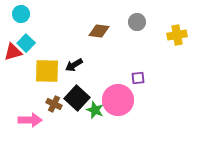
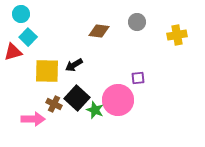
cyan square: moved 2 px right, 6 px up
pink arrow: moved 3 px right, 1 px up
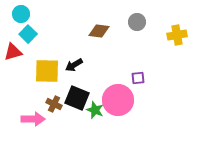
cyan square: moved 3 px up
black square: rotated 20 degrees counterclockwise
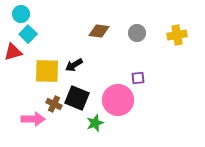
gray circle: moved 11 px down
green star: moved 13 px down; rotated 30 degrees clockwise
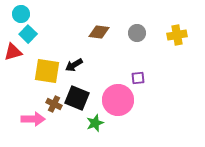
brown diamond: moved 1 px down
yellow square: rotated 8 degrees clockwise
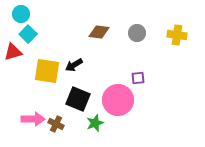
yellow cross: rotated 18 degrees clockwise
black square: moved 1 px right, 1 px down
brown cross: moved 2 px right, 20 px down
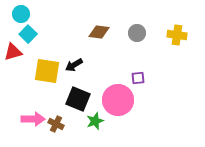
green star: moved 2 px up
